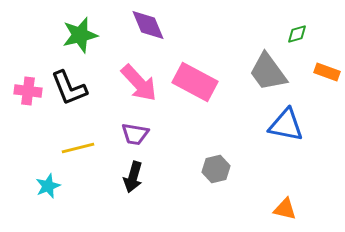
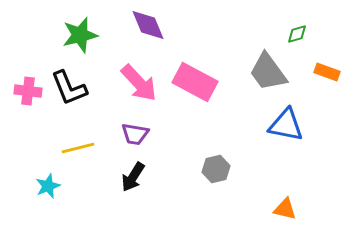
black arrow: rotated 16 degrees clockwise
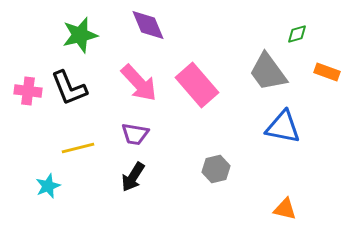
pink rectangle: moved 2 px right, 3 px down; rotated 21 degrees clockwise
blue triangle: moved 3 px left, 2 px down
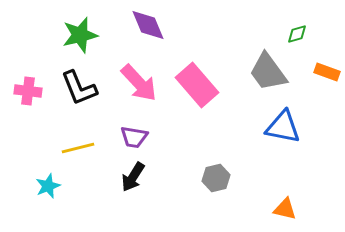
black L-shape: moved 10 px right
purple trapezoid: moved 1 px left, 3 px down
gray hexagon: moved 9 px down
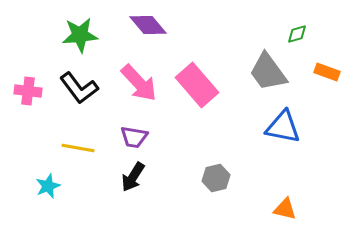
purple diamond: rotated 18 degrees counterclockwise
green star: rotated 9 degrees clockwise
black L-shape: rotated 15 degrees counterclockwise
yellow line: rotated 24 degrees clockwise
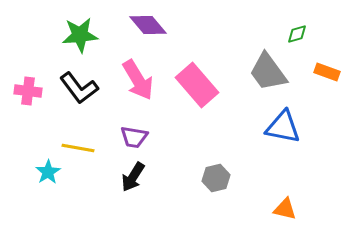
pink arrow: moved 1 px left, 3 px up; rotated 12 degrees clockwise
cyan star: moved 14 px up; rotated 10 degrees counterclockwise
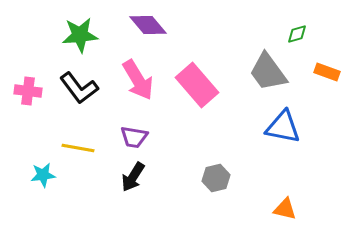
cyan star: moved 5 px left, 3 px down; rotated 25 degrees clockwise
